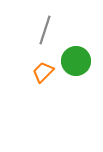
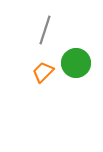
green circle: moved 2 px down
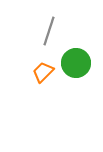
gray line: moved 4 px right, 1 px down
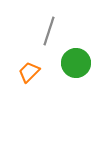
orange trapezoid: moved 14 px left
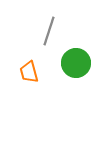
orange trapezoid: rotated 60 degrees counterclockwise
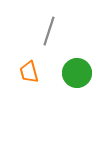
green circle: moved 1 px right, 10 px down
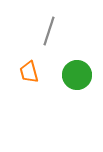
green circle: moved 2 px down
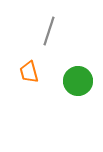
green circle: moved 1 px right, 6 px down
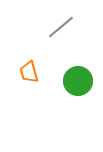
gray line: moved 12 px right, 4 px up; rotated 32 degrees clockwise
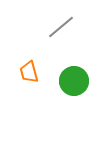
green circle: moved 4 px left
